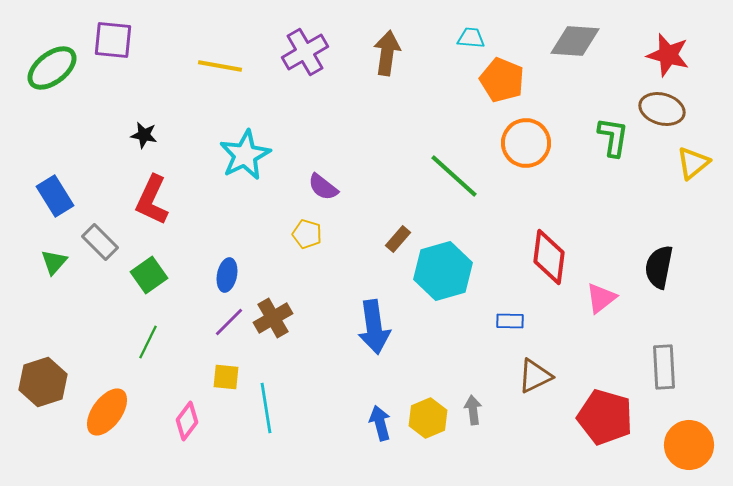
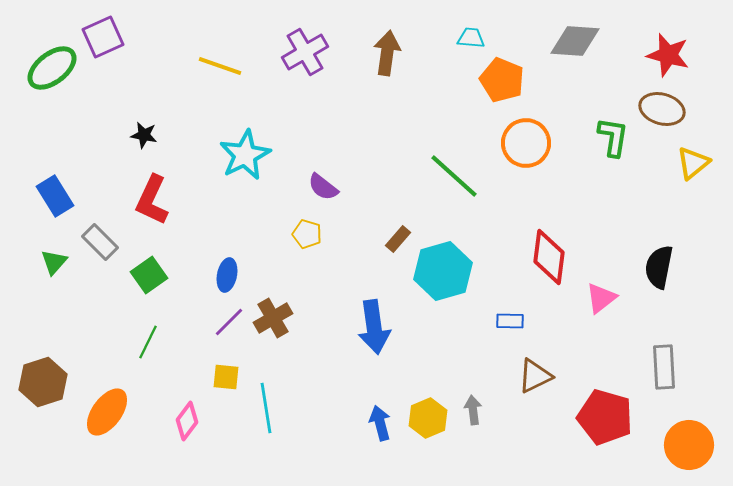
purple square at (113, 40): moved 10 px left, 3 px up; rotated 30 degrees counterclockwise
yellow line at (220, 66): rotated 9 degrees clockwise
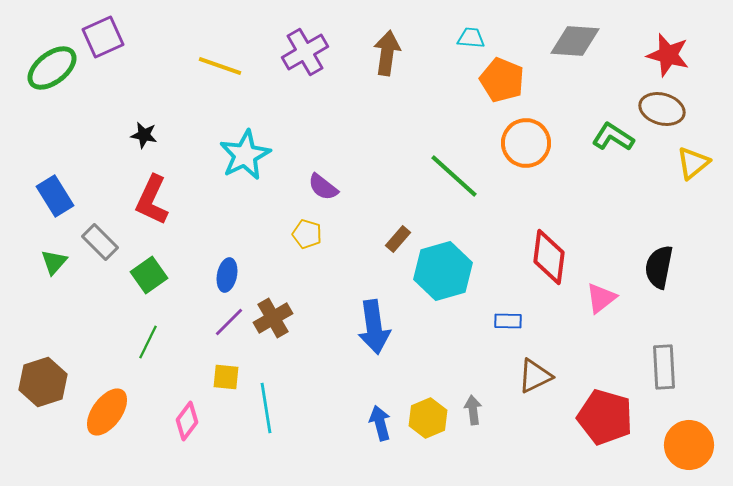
green L-shape at (613, 137): rotated 66 degrees counterclockwise
blue rectangle at (510, 321): moved 2 px left
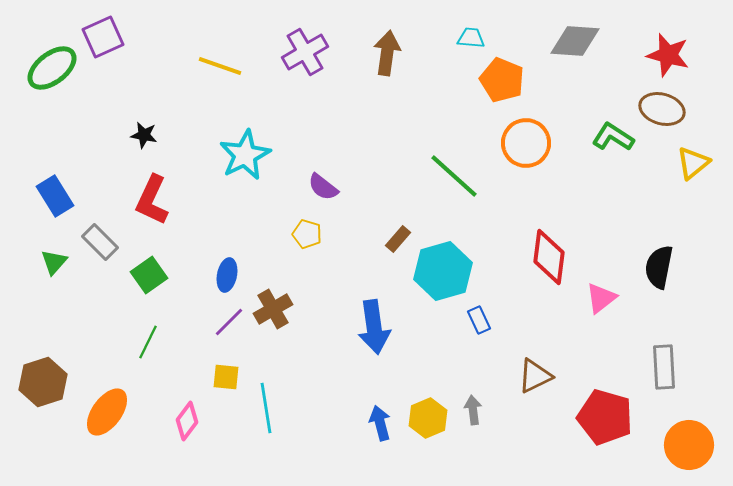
brown cross at (273, 318): moved 9 px up
blue rectangle at (508, 321): moved 29 px left, 1 px up; rotated 64 degrees clockwise
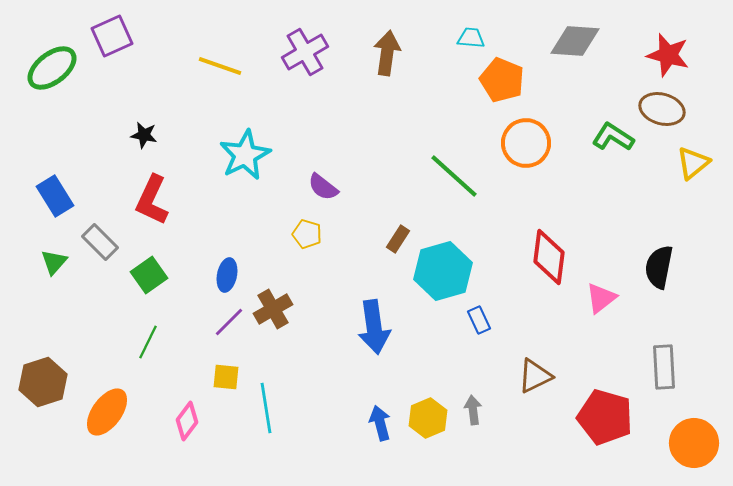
purple square at (103, 37): moved 9 px right, 1 px up
brown rectangle at (398, 239): rotated 8 degrees counterclockwise
orange circle at (689, 445): moved 5 px right, 2 px up
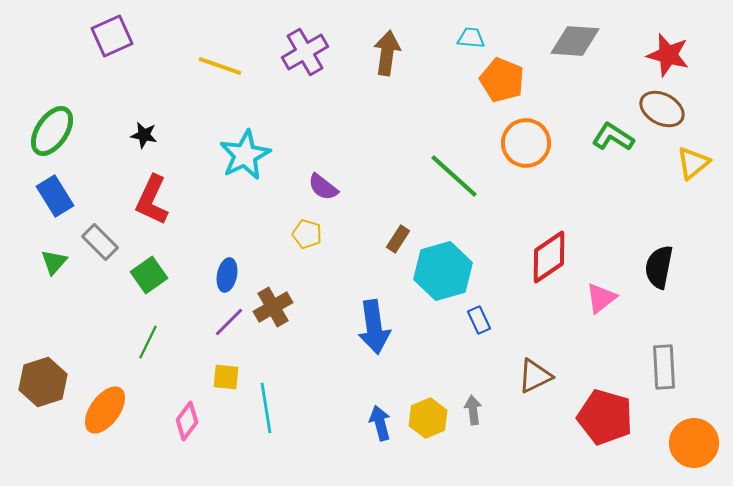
green ellipse at (52, 68): moved 63 px down; rotated 18 degrees counterclockwise
brown ellipse at (662, 109): rotated 12 degrees clockwise
red diamond at (549, 257): rotated 48 degrees clockwise
brown cross at (273, 309): moved 2 px up
orange ellipse at (107, 412): moved 2 px left, 2 px up
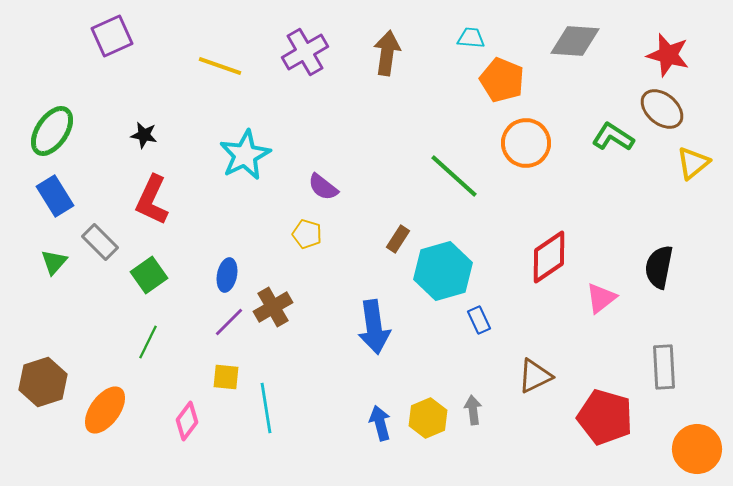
brown ellipse at (662, 109): rotated 12 degrees clockwise
orange circle at (694, 443): moved 3 px right, 6 px down
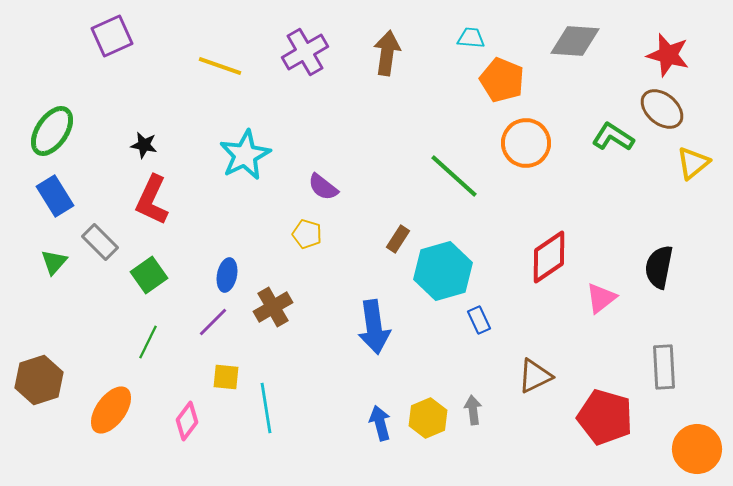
black star at (144, 135): moved 10 px down
purple line at (229, 322): moved 16 px left
brown hexagon at (43, 382): moved 4 px left, 2 px up
orange ellipse at (105, 410): moved 6 px right
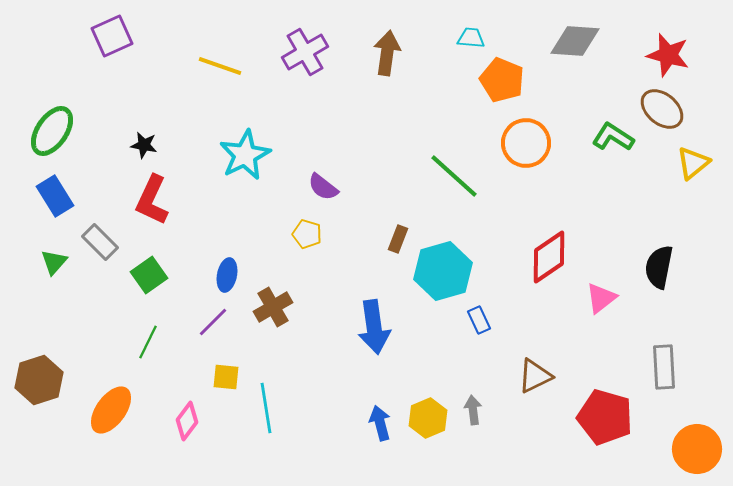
brown rectangle at (398, 239): rotated 12 degrees counterclockwise
